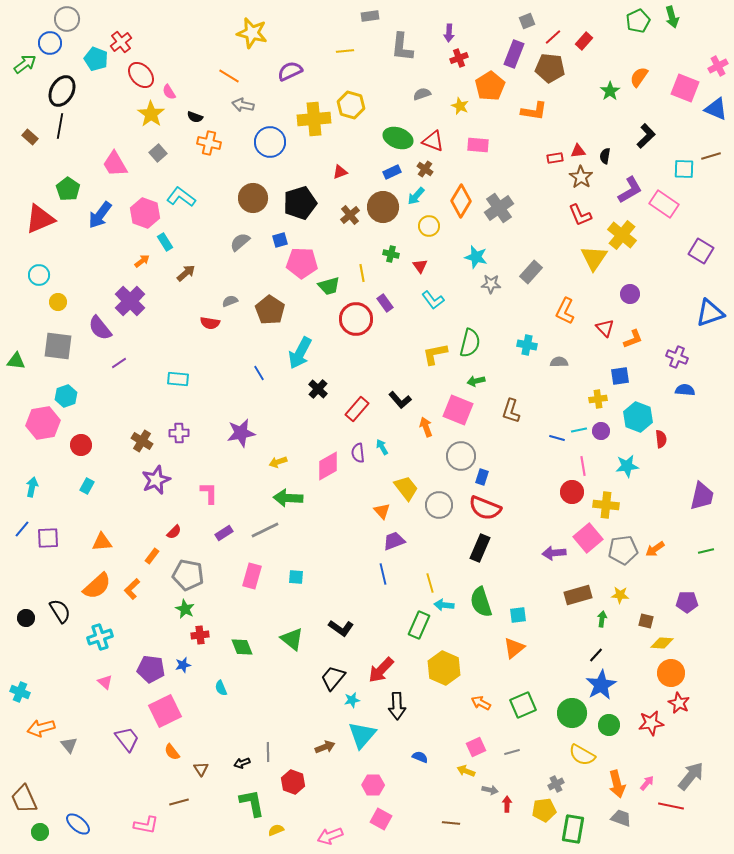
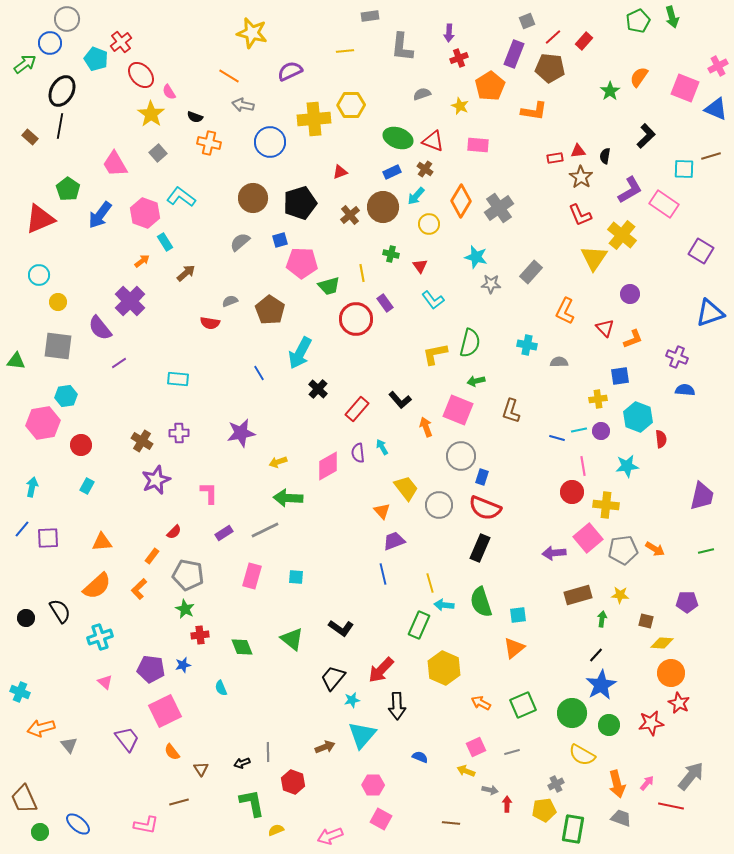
yellow hexagon at (351, 105): rotated 16 degrees counterclockwise
yellow circle at (429, 226): moved 2 px up
cyan hexagon at (66, 396): rotated 10 degrees clockwise
orange arrow at (655, 549): rotated 114 degrees counterclockwise
orange L-shape at (132, 589): moved 7 px right
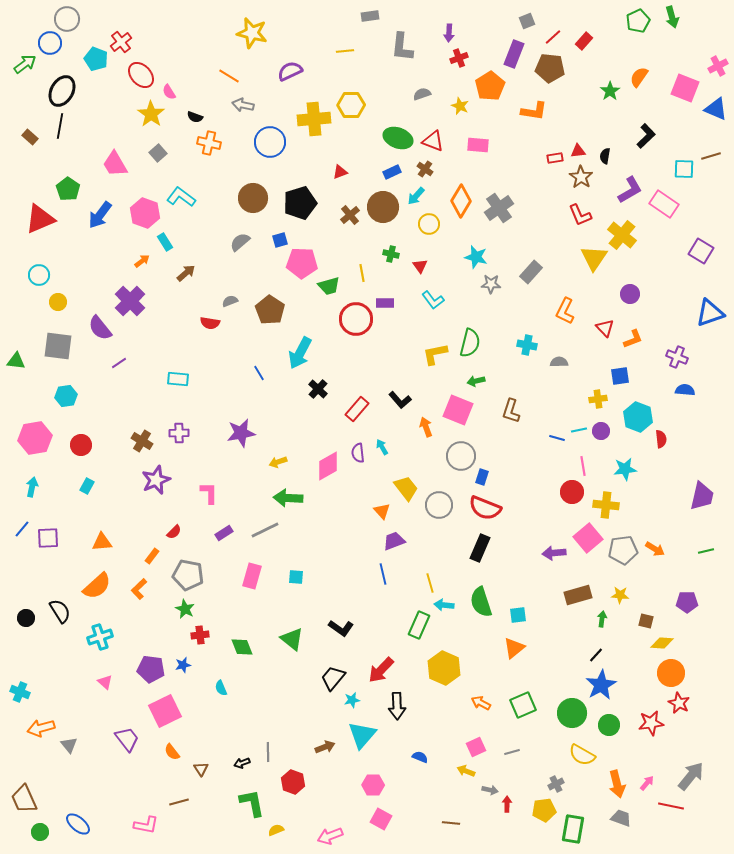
purple rectangle at (385, 303): rotated 54 degrees counterclockwise
pink hexagon at (43, 423): moved 8 px left, 15 px down
cyan star at (627, 466): moved 2 px left, 3 px down
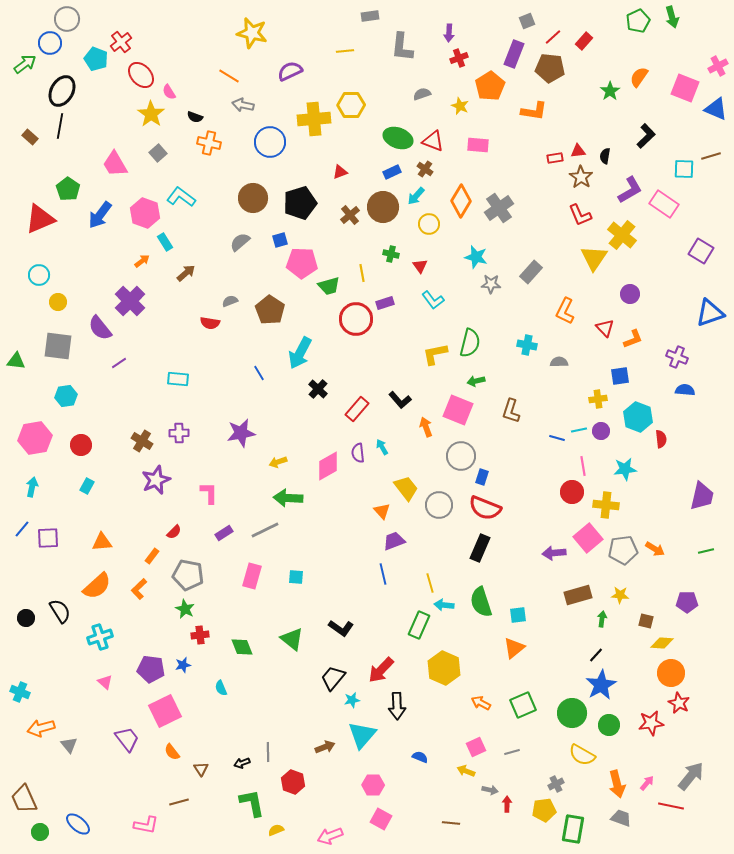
purple rectangle at (385, 303): rotated 18 degrees counterclockwise
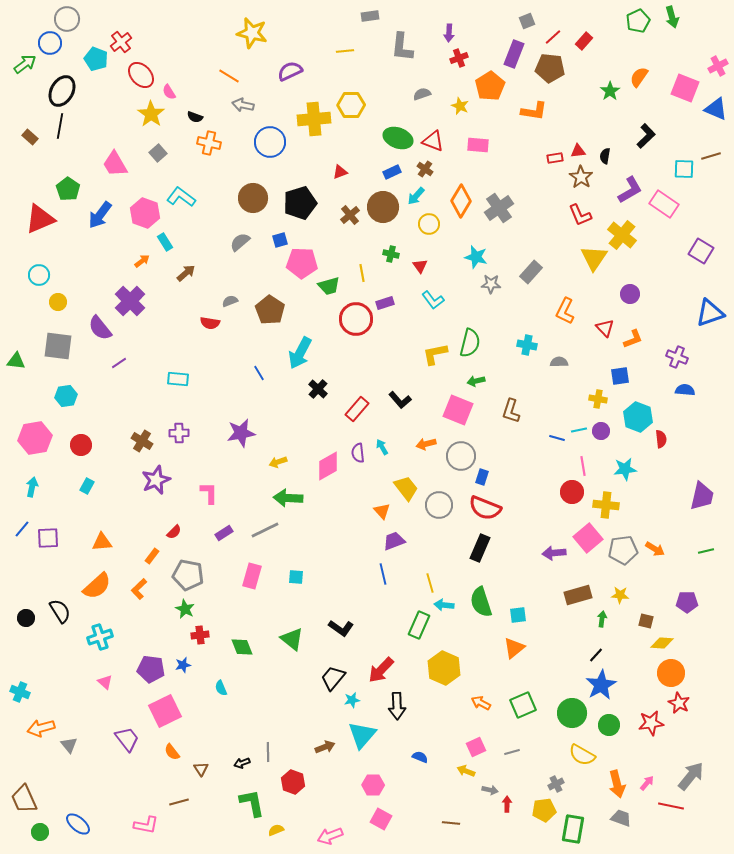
yellow cross at (598, 399): rotated 18 degrees clockwise
orange arrow at (426, 427): moved 17 px down; rotated 84 degrees counterclockwise
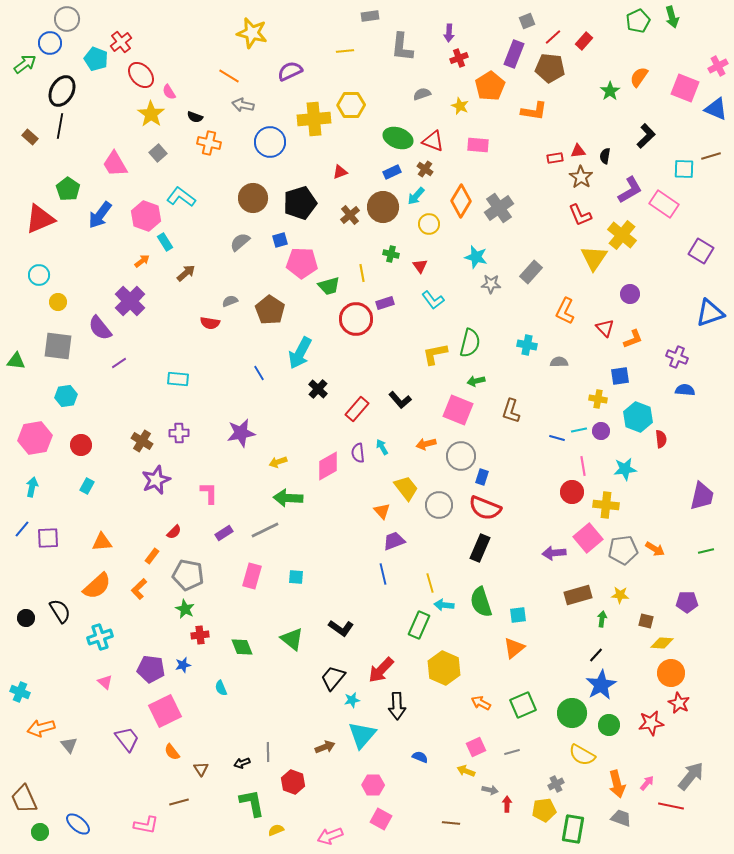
pink hexagon at (145, 213): moved 1 px right, 3 px down
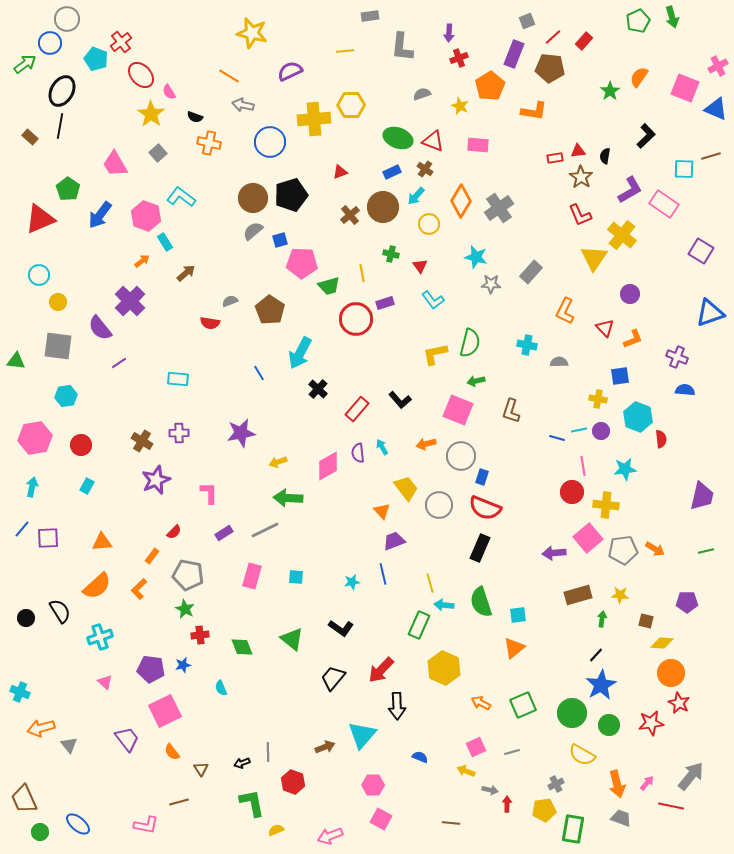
black pentagon at (300, 203): moved 9 px left, 8 px up
gray semicircle at (240, 242): moved 13 px right, 11 px up
cyan star at (352, 700): moved 118 px up
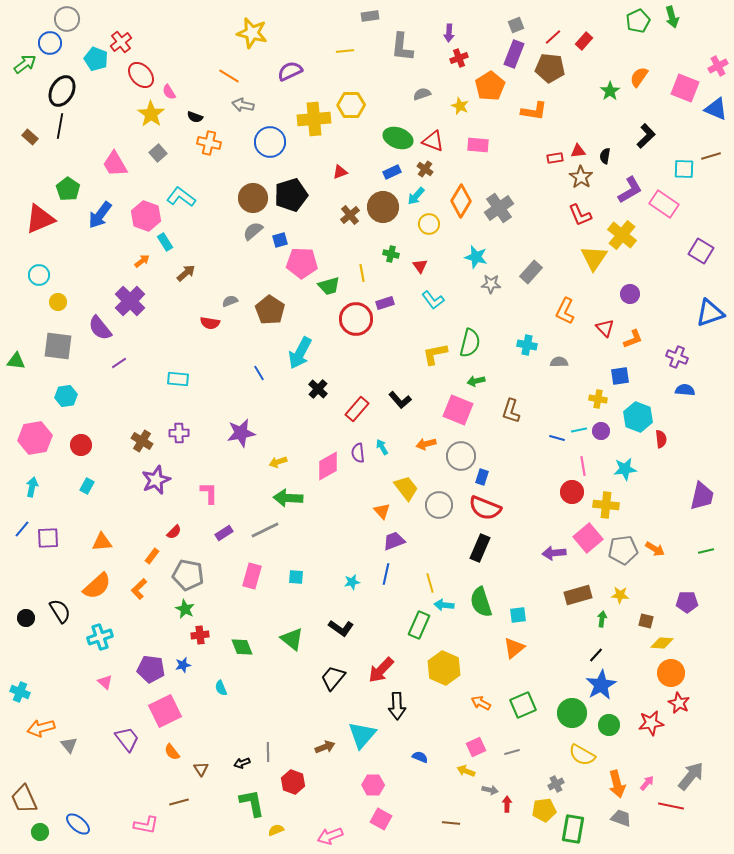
gray square at (527, 21): moved 11 px left, 4 px down
blue line at (383, 574): moved 3 px right; rotated 25 degrees clockwise
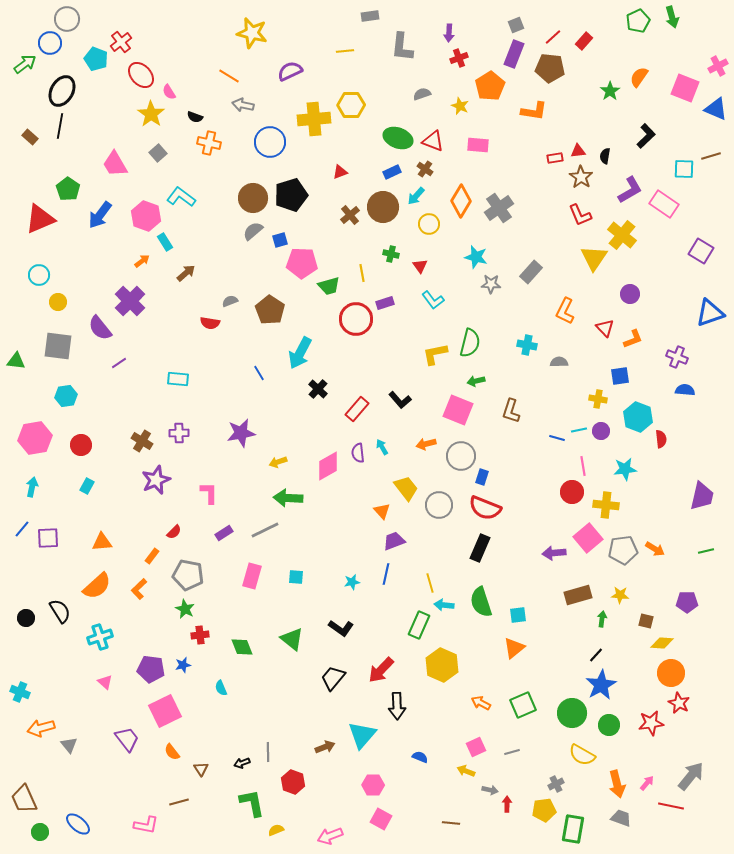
yellow hexagon at (444, 668): moved 2 px left, 3 px up
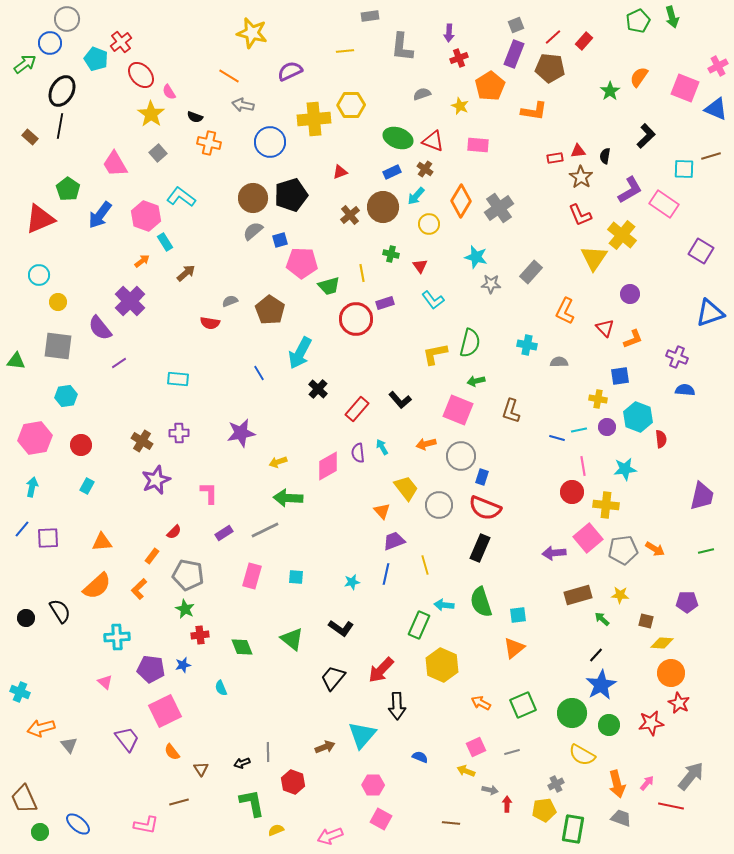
purple circle at (601, 431): moved 6 px right, 4 px up
yellow line at (430, 583): moved 5 px left, 18 px up
green arrow at (602, 619): rotated 56 degrees counterclockwise
cyan cross at (100, 637): moved 17 px right; rotated 15 degrees clockwise
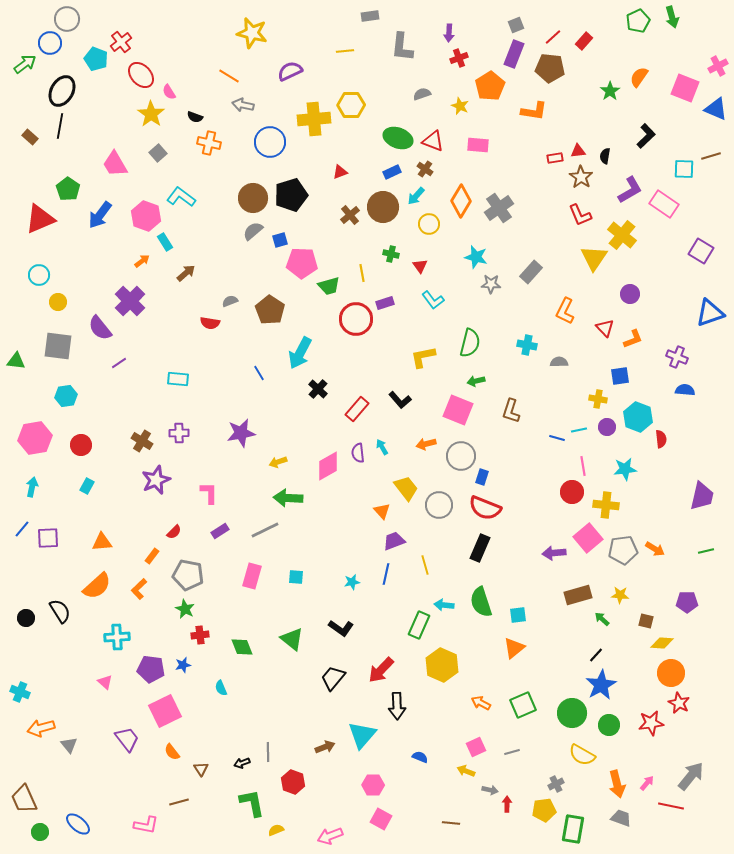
yellow L-shape at (435, 354): moved 12 px left, 3 px down
purple rectangle at (224, 533): moved 4 px left, 2 px up
